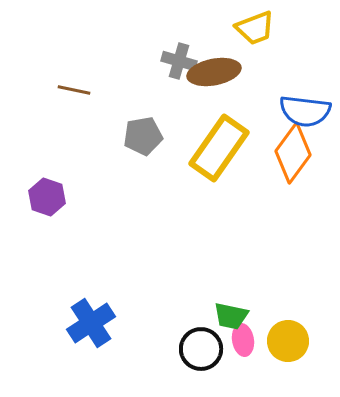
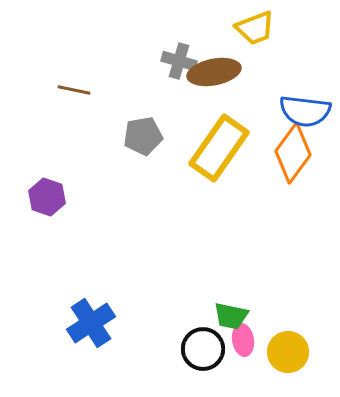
yellow circle: moved 11 px down
black circle: moved 2 px right
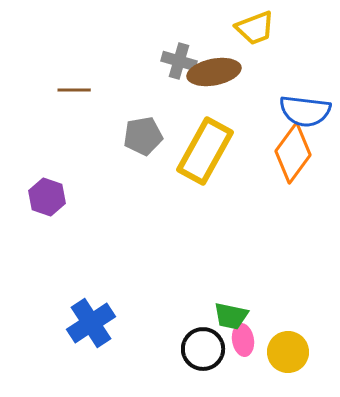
brown line: rotated 12 degrees counterclockwise
yellow rectangle: moved 14 px left, 3 px down; rotated 6 degrees counterclockwise
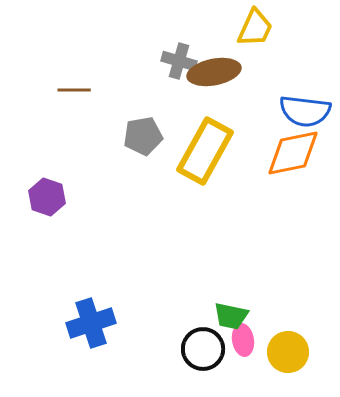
yellow trapezoid: rotated 45 degrees counterclockwise
orange diamond: rotated 42 degrees clockwise
blue cross: rotated 15 degrees clockwise
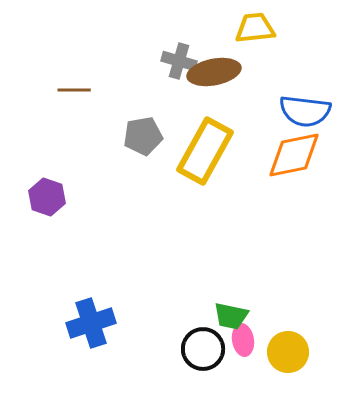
yellow trapezoid: rotated 120 degrees counterclockwise
orange diamond: moved 1 px right, 2 px down
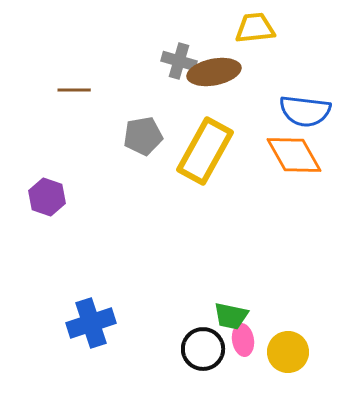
orange diamond: rotated 72 degrees clockwise
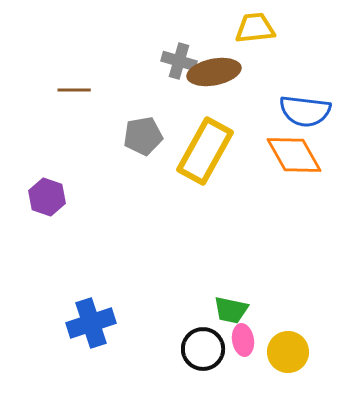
green trapezoid: moved 6 px up
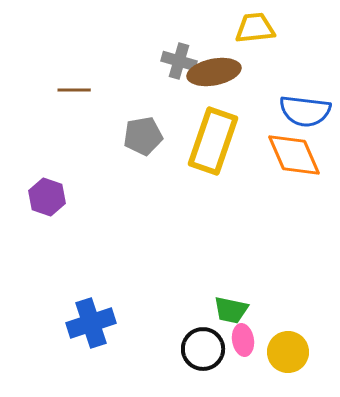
yellow rectangle: moved 8 px right, 10 px up; rotated 10 degrees counterclockwise
orange diamond: rotated 6 degrees clockwise
